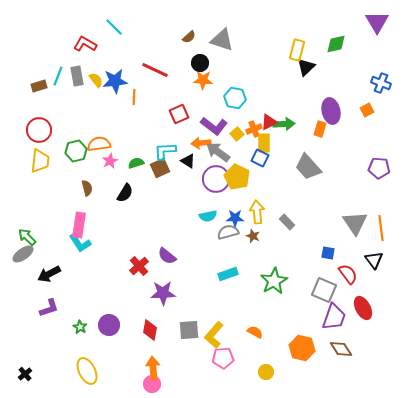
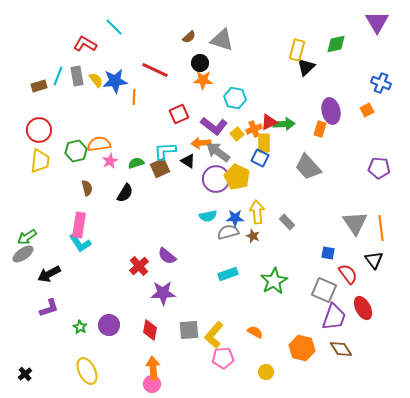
green arrow at (27, 237): rotated 78 degrees counterclockwise
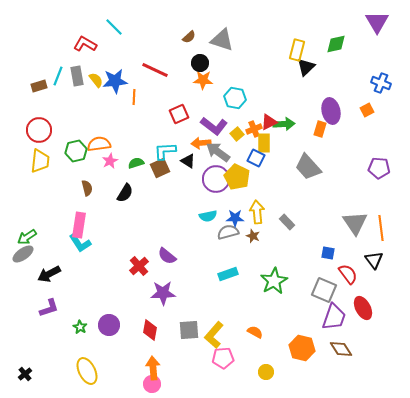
blue square at (260, 158): moved 4 px left
